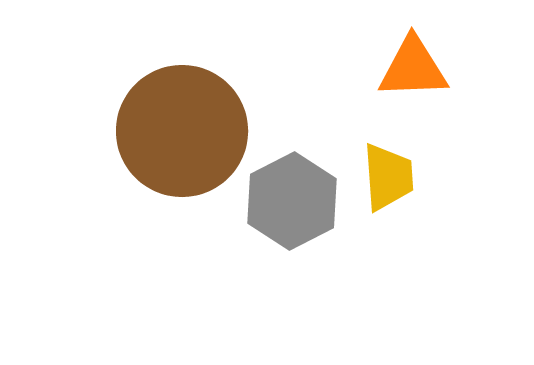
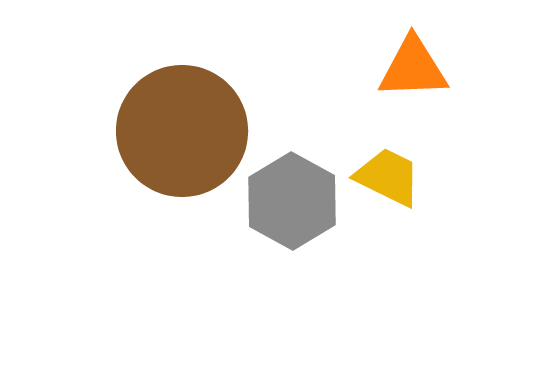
yellow trapezoid: rotated 60 degrees counterclockwise
gray hexagon: rotated 4 degrees counterclockwise
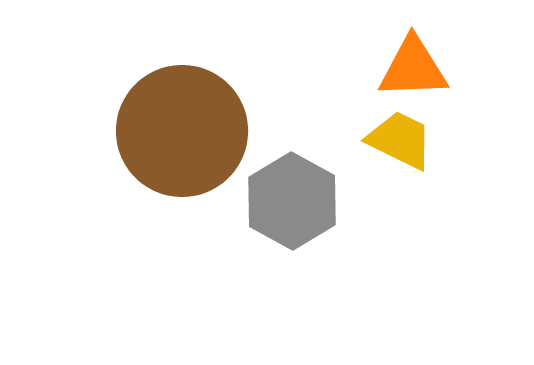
yellow trapezoid: moved 12 px right, 37 px up
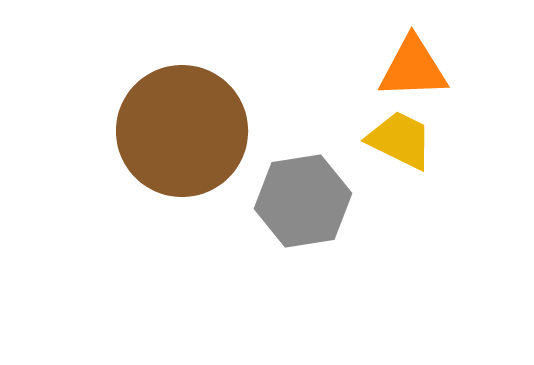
gray hexagon: moved 11 px right; rotated 22 degrees clockwise
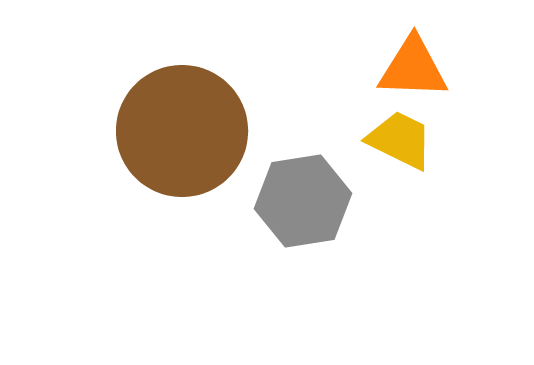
orange triangle: rotated 4 degrees clockwise
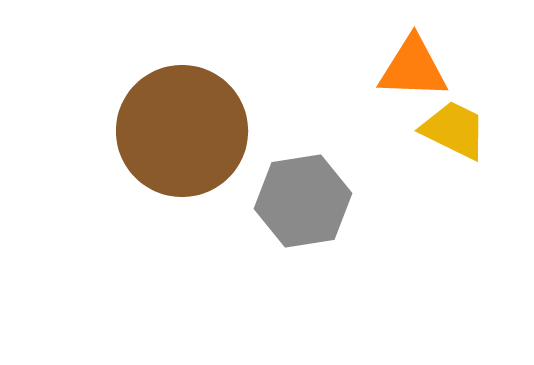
yellow trapezoid: moved 54 px right, 10 px up
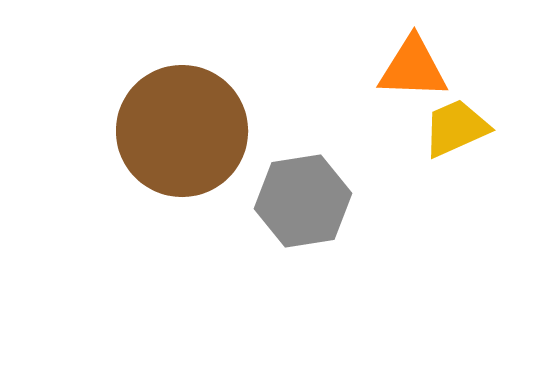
yellow trapezoid: moved 2 px right, 2 px up; rotated 50 degrees counterclockwise
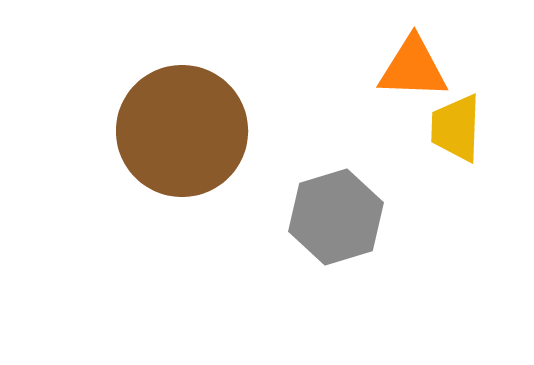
yellow trapezoid: rotated 64 degrees counterclockwise
gray hexagon: moved 33 px right, 16 px down; rotated 8 degrees counterclockwise
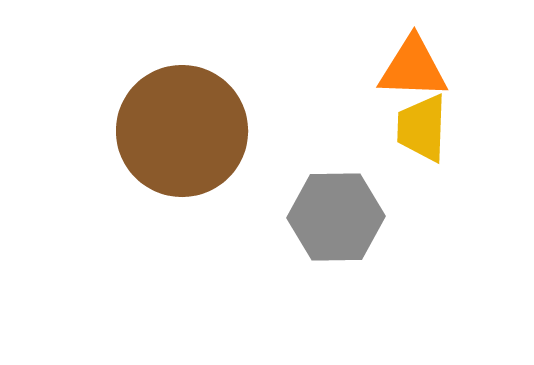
yellow trapezoid: moved 34 px left
gray hexagon: rotated 16 degrees clockwise
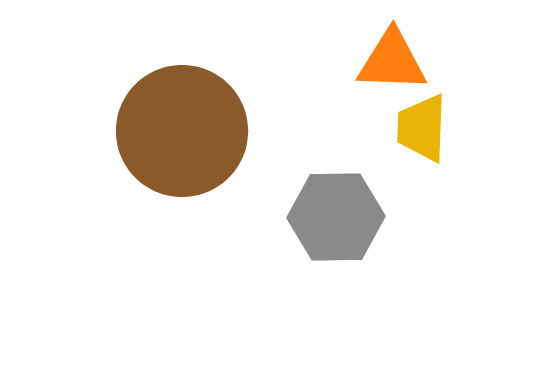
orange triangle: moved 21 px left, 7 px up
